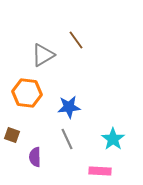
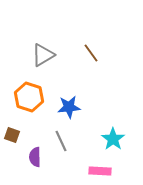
brown line: moved 15 px right, 13 px down
orange hexagon: moved 2 px right, 4 px down; rotated 12 degrees clockwise
gray line: moved 6 px left, 2 px down
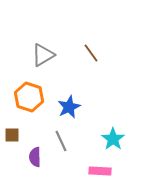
blue star: rotated 20 degrees counterclockwise
brown square: rotated 21 degrees counterclockwise
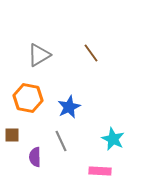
gray triangle: moved 4 px left
orange hexagon: moved 1 px left, 1 px down; rotated 8 degrees counterclockwise
cyan star: rotated 10 degrees counterclockwise
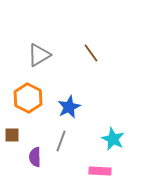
orange hexagon: rotated 16 degrees clockwise
gray line: rotated 45 degrees clockwise
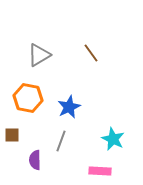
orange hexagon: rotated 16 degrees counterclockwise
purple semicircle: moved 3 px down
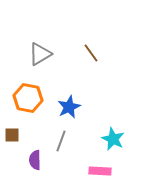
gray triangle: moved 1 px right, 1 px up
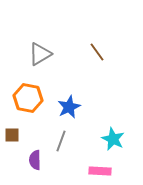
brown line: moved 6 px right, 1 px up
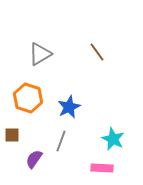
orange hexagon: rotated 8 degrees clockwise
purple semicircle: moved 1 px left, 1 px up; rotated 36 degrees clockwise
pink rectangle: moved 2 px right, 3 px up
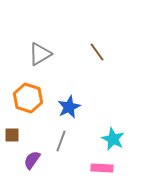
purple semicircle: moved 2 px left, 1 px down
